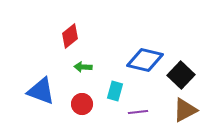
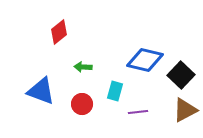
red diamond: moved 11 px left, 4 px up
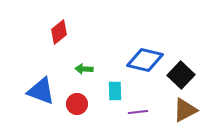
green arrow: moved 1 px right, 2 px down
cyan rectangle: rotated 18 degrees counterclockwise
red circle: moved 5 px left
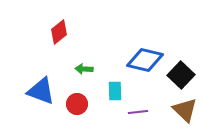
brown triangle: rotated 48 degrees counterclockwise
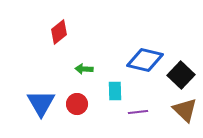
blue triangle: moved 12 px down; rotated 40 degrees clockwise
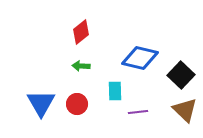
red diamond: moved 22 px right
blue diamond: moved 5 px left, 2 px up
green arrow: moved 3 px left, 3 px up
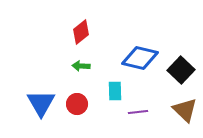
black square: moved 5 px up
